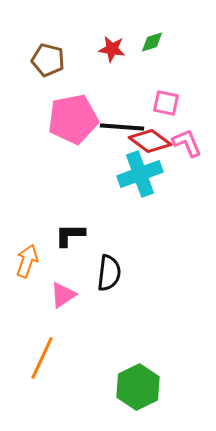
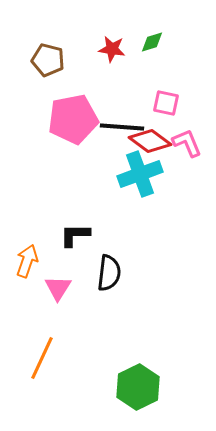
black L-shape: moved 5 px right
pink triangle: moved 5 px left, 7 px up; rotated 24 degrees counterclockwise
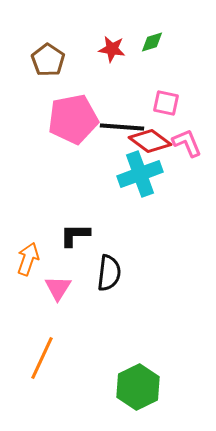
brown pentagon: rotated 20 degrees clockwise
orange arrow: moved 1 px right, 2 px up
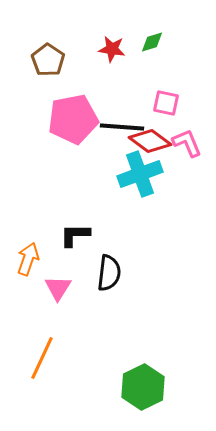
green hexagon: moved 5 px right
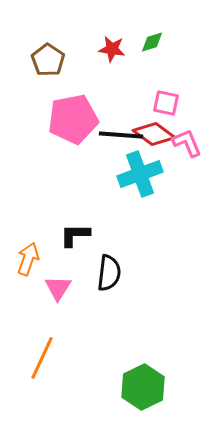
black line: moved 1 px left, 8 px down
red diamond: moved 4 px right, 7 px up
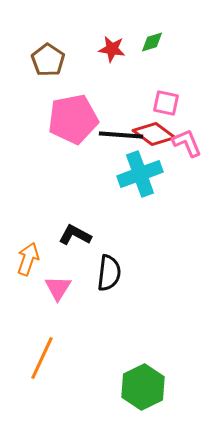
black L-shape: rotated 28 degrees clockwise
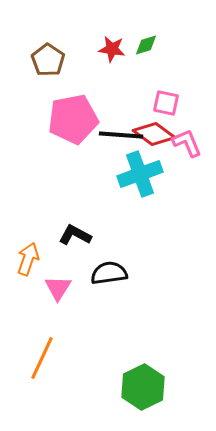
green diamond: moved 6 px left, 3 px down
black semicircle: rotated 105 degrees counterclockwise
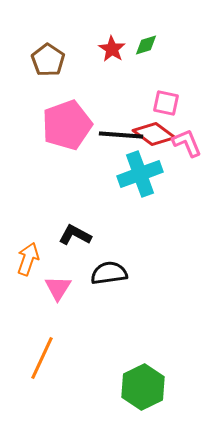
red star: rotated 24 degrees clockwise
pink pentagon: moved 6 px left, 6 px down; rotated 9 degrees counterclockwise
